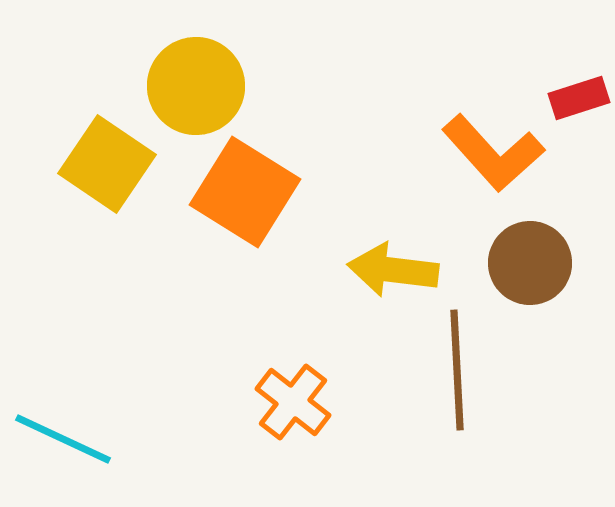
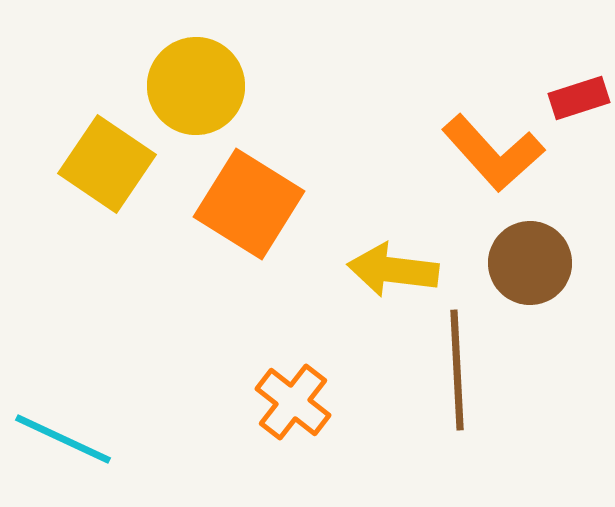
orange square: moved 4 px right, 12 px down
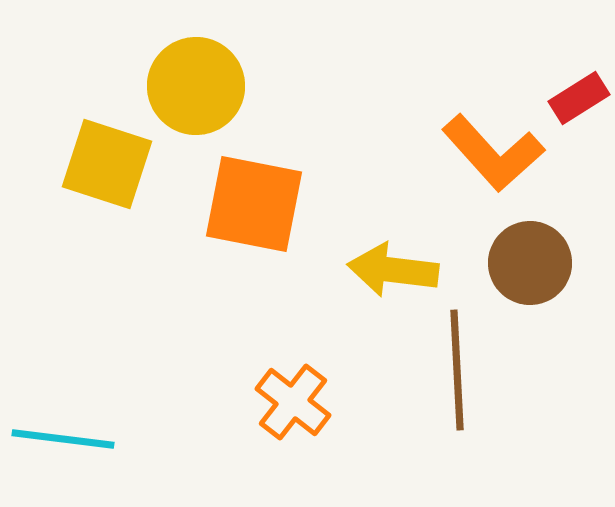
red rectangle: rotated 14 degrees counterclockwise
yellow square: rotated 16 degrees counterclockwise
orange square: moved 5 px right; rotated 21 degrees counterclockwise
cyan line: rotated 18 degrees counterclockwise
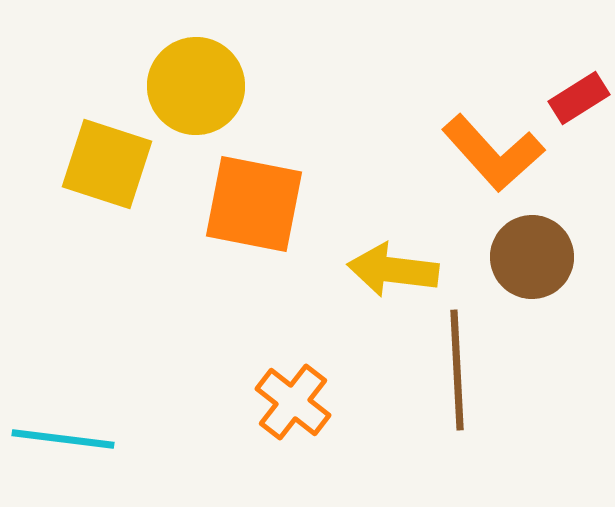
brown circle: moved 2 px right, 6 px up
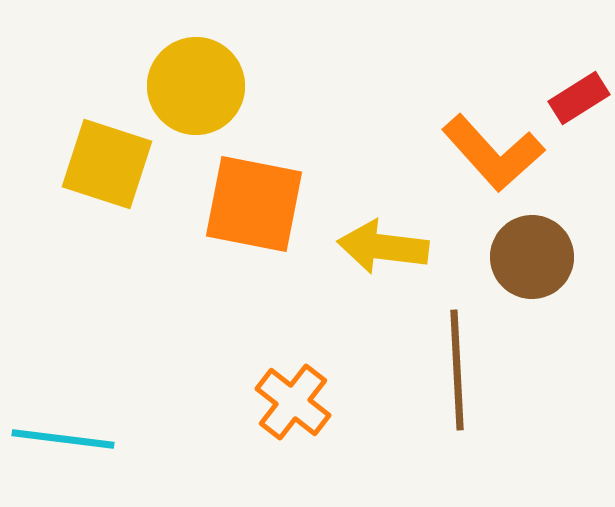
yellow arrow: moved 10 px left, 23 px up
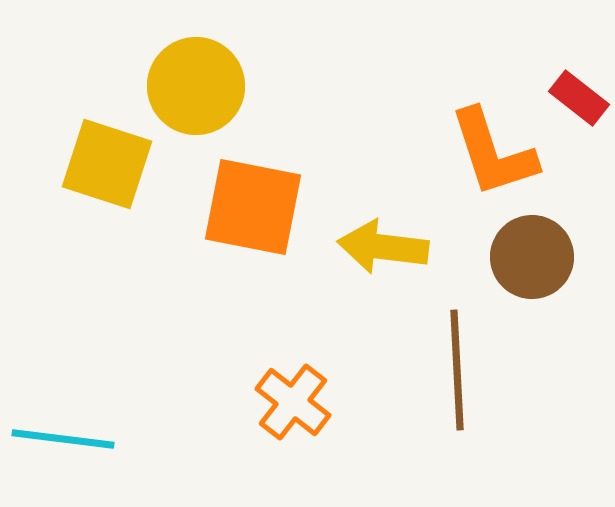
red rectangle: rotated 70 degrees clockwise
orange L-shape: rotated 24 degrees clockwise
orange square: moved 1 px left, 3 px down
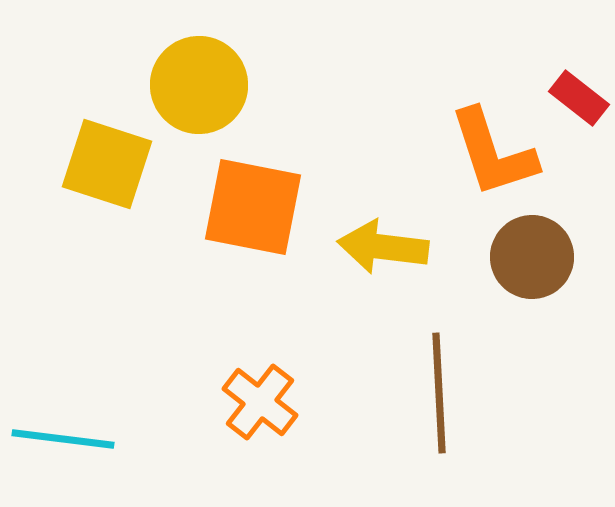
yellow circle: moved 3 px right, 1 px up
brown line: moved 18 px left, 23 px down
orange cross: moved 33 px left
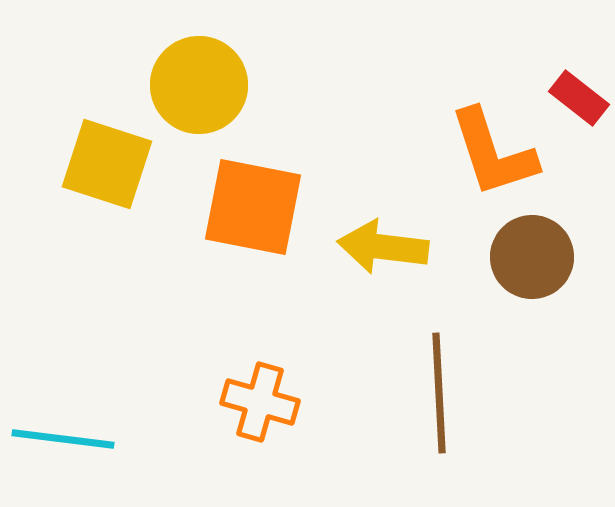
orange cross: rotated 22 degrees counterclockwise
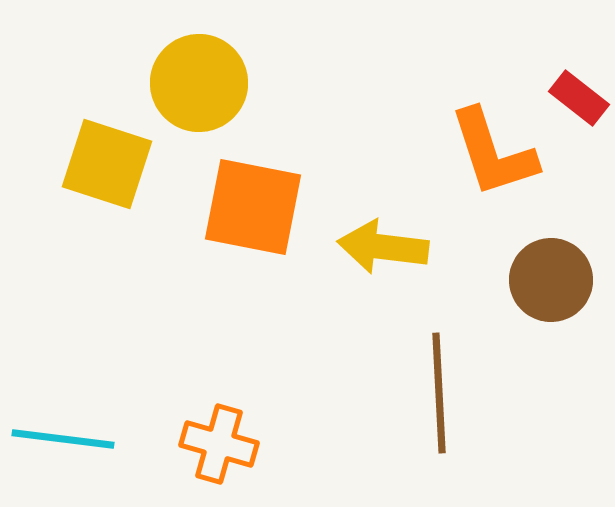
yellow circle: moved 2 px up
brown circle: moved 19 px right, 23 px down
orange cross: moved 41 px left, 42 px down
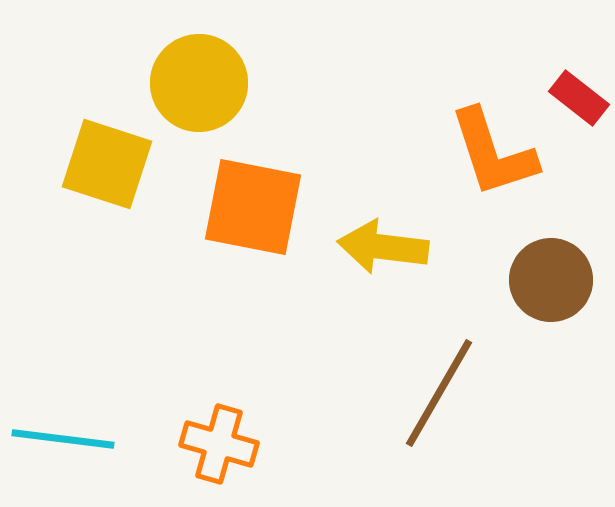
brown line: rotated 33 degrees clockwise
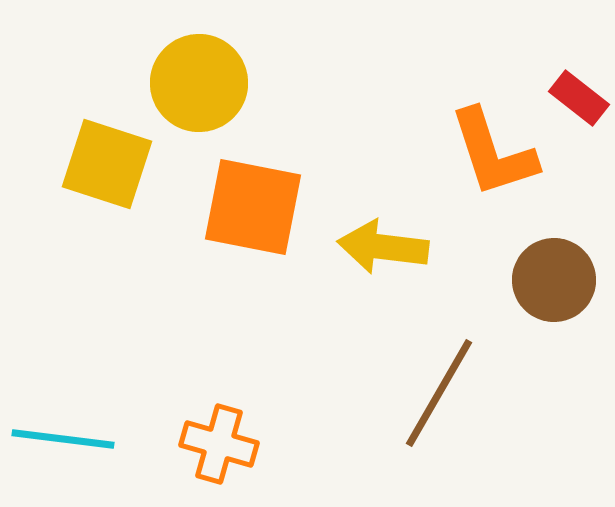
brown circle: moved 3 px right
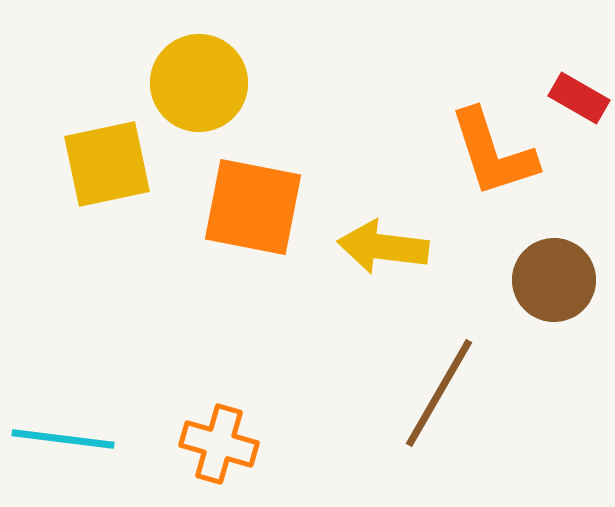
red rectangle: rotated 8 degrees counterclockwise
yellow square: rotated 30 degrees counterclockwise
